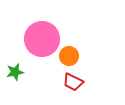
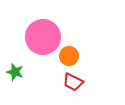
pink circle: moved 1 px right, 2 px up
green star: rotated 30 degrees clockwise
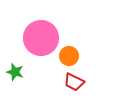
pink circle: moved 2 px left, 1 px down
red trapezoid: moved 1 px right
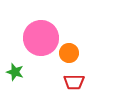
orange circle: moved 3 px up
red trapezoid: rotated 25 degrees counterclockwise
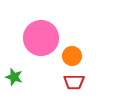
orange circle: moved 3 px right, 3 px down
green star: moved 1 px left, 5 px down
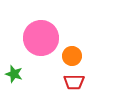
green star: moved 3 px up
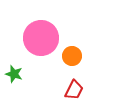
red trapezoid: moved 8 px down; rotated 65 degrees counterclockwise
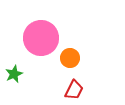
orange circle: moved 2 px left, 2 px down
green star: rotated 30 degrees clockwise
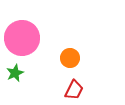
pink circle: moved 19 px left
green star: moved 1 px right, 1 px up
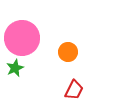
orange circle: moved 2 px left, 6 px up
green star: moved 5 px up
